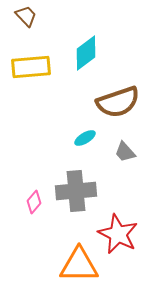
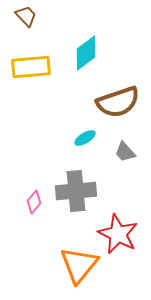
orange triangle: rotated 51 degrees counterclockwise
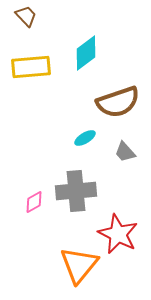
pink diamond: rotated 20 degrees clockwise
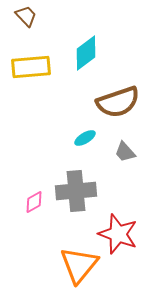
red star: rotated 6 degrees counterclockwise
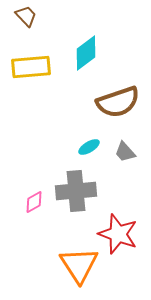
cyan ellipse: moved 4 px right, 9 px down
orange triangle: rotated 12 degrees counterclockwise
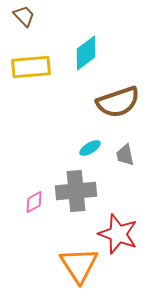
brown trapezoid: moved 2 px left
cyan ellipse: moved 1 px right, 1 px down
gray trapezoid: moved 3 px down; rotated 30 degrees clockwise
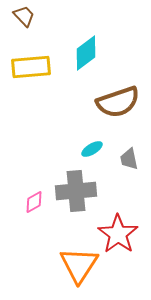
cyan ellipse: moved 2 px right, 1 px down
gray trapezoid: moved 4 px right, 4 px down
red star: rotated 15 degrees clockwise
orange triangle: rotated 6 degrees clockwise
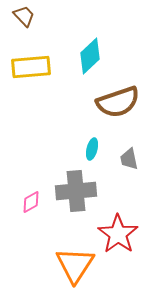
cyan diamond: moved 4 px right, 3 px down; rotated 6 degrees counterclockwise
cyan ellipse: rotated 45 degrees counterclockwise
pink diamond: moved 3 px left
orange triangle: moved 4 px left
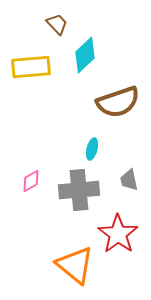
brown trapezoid: moved 33 px right, 8 px down
cyan diamond: moved 5 px left, 1 px up
gray trapezoid: moved 21 px down
gray cross: moved 3 px right, 1 px up
pink diamond: moved 21 px up
orange triangle: rotated 24 degrees counterclockwise
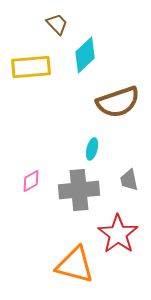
orange triangle: rotated 24 degrees counterclockwise
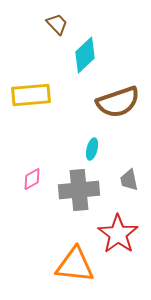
yellow rectangle: moved 28 px down
pink diamond: moved 1 px right, 2 px up
orange triangle: rotated 9 degrees counterclockwise
